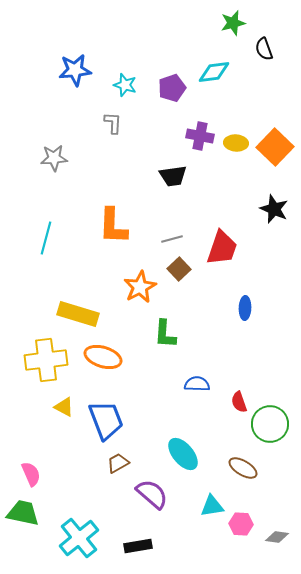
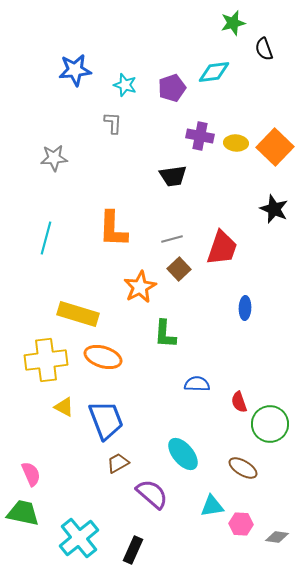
orange L-shape: moved 3 px down
black rectangle: moved 5 px left, 4 px down; rotated 56 degrees counterclockwise
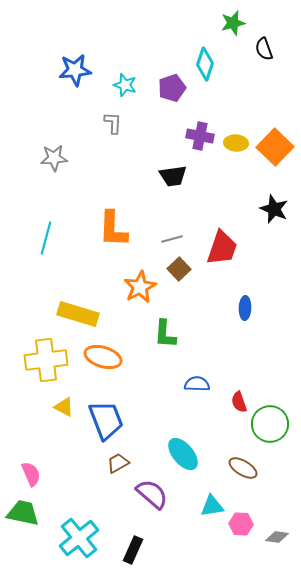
cyan diamond: moved 9 px left, 8 px up; rotated 64 degrees counterclockwise
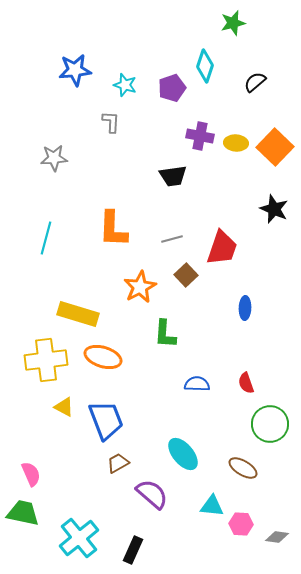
black semicircle: moved 9 px left, 33 px down; rotated 70 degrees clockwise
cyan diamond: moved 2 px down
gray L-shape: moved 2 px left, 1 px up
brown square: moved 7 px right, 6 px down
red semicircle: moved 7 px right, 19 px up
cyan triangle: rotated 15 degrees clockwise
